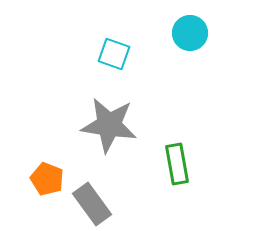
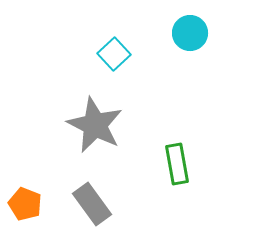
cyan square: rotated 28 degrees clockwise
gray star: moved 14 px left; rotated 18 degrees clockwise
orange pentagon: moved 22 px left, 25 px down
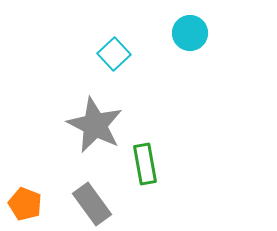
green rectangle: moved 32 px left
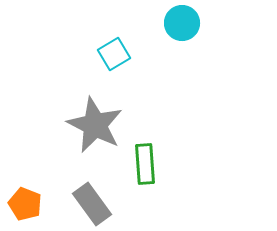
cyan circle: moved 8 px left, 10 px up
cyan square: rotated 12 degrees clockwise
green rectangle: rotated 6 degrees clockwise
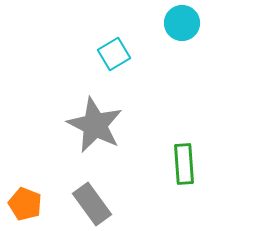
green rectangle: moved 39 px right
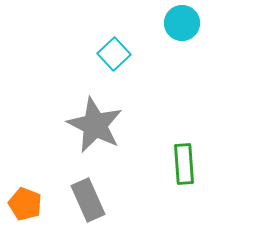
cyan square: rotated 12 degrees counterclockwise
gray rectangle: moved 4 px left, 4 px up; rotated 12 degrees clockwise
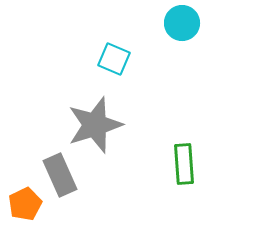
cyan square: moved 5 px down; rotated 24 degrees counterclockwise
gray star: rotated 28 degrees clockwise
gray rectangle: moved 28 px left, 25 px up
orange pentagon: rotated 24 degrees clockwise
